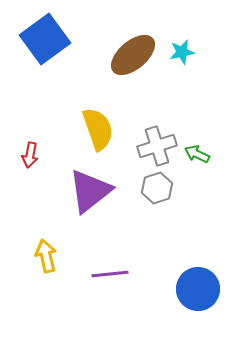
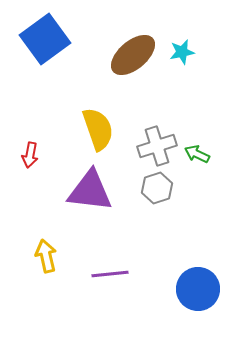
purple triangle: rotated 45 degrees clockwise
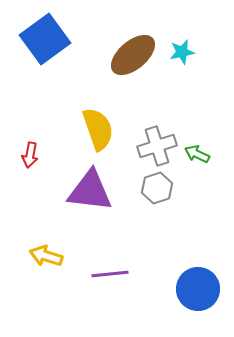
yellow arrow: rotated 60 degrees counterclockwise
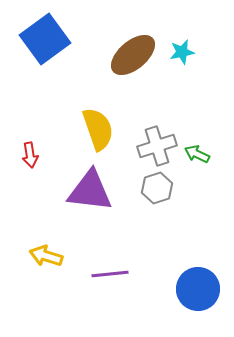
red arrow: rotated 20 degrees counterclockwise
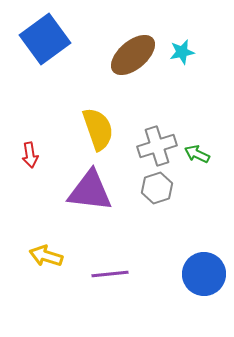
blue circle: moved 6 px right, 15 px up
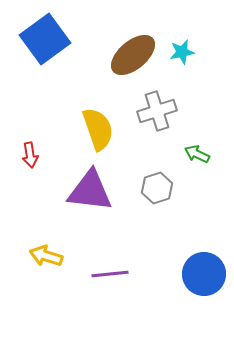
gray cross: moved 35 px up
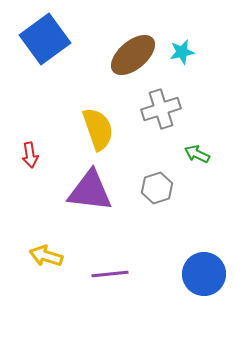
gray cross: moved 4 px right, 2 px up
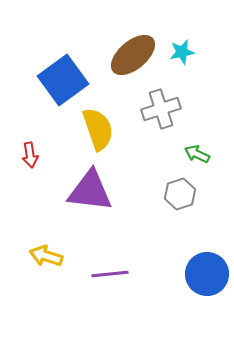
blue square: moved 18 px right, 41 px down
gray hexagon: moved 23 px right, 6 px down
blue circle: moved 3 px right
